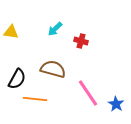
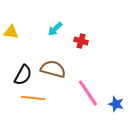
black semicircle: moved 6 px right, 4 px up
orange line: moved 2 px left, 1 px up
blue star: rotated 14 degrees counterclockwise
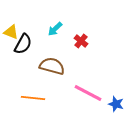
yellow triangle: rotated 14 degrees clockwise
red cross: rotated 24 degrees clockwise
brown semicircle: moved 1 px left, 3 px up
black semicircle: moved 31 px up
pink line: rotated 28 degrees counterclockwise
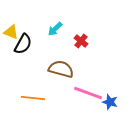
brown semicircle: moved 9 px right, 3 px down
pink line: rotated 8 degrees counterclockwise
blue star: moved 6 px left, 2 px up
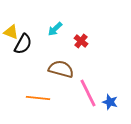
pink line: rotated 44 degrees clockwise
orange line: moved 5 px right
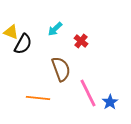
brown semicircle: rotated 55 degrees clockwise
blue star: rotated 21 degrees clockwise
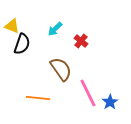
yellow triangle: moved 1 px right, 6 px up
black semicircle: moved 1 px left; rotated 10 degrees counterclockwise
brown semicircle: rotated 15 degrees counterclockwise
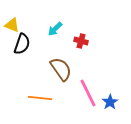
yellow triangle: moved 1 px up
red cross: rotated 24 degrees counterclockwise
orange line: moved 2 px right
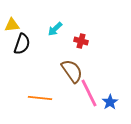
yellow triangle: rotated 28 degrees counterclockwise
brown semicircle: moved 11 px right, 2 px down
pink line: moved 1 px right
